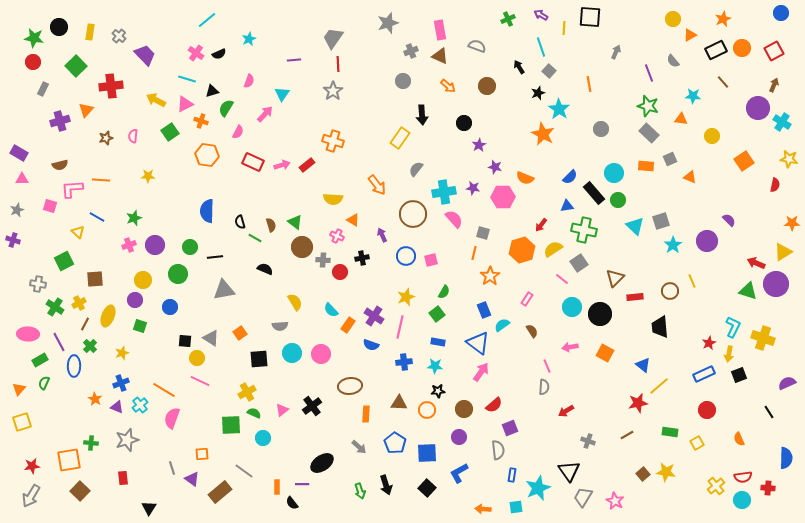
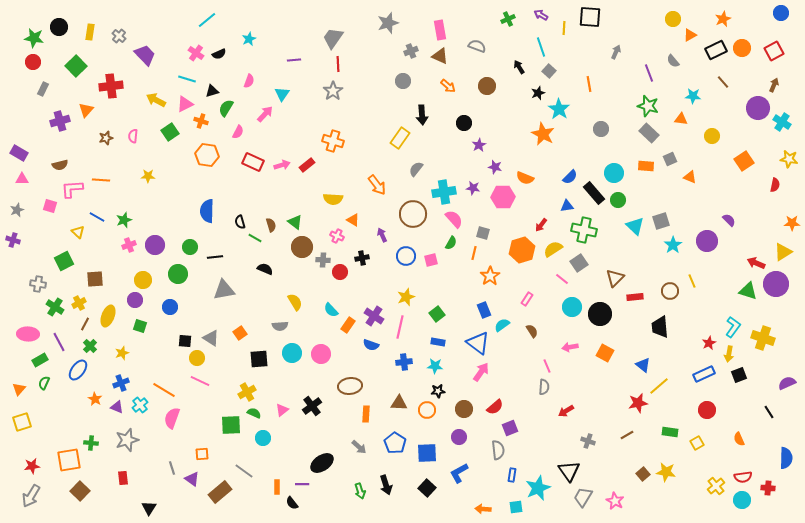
green star at (134, 218): moved 10 px left, 2 px down
green semicircle at (444, 292): moved 7 px right, 49 px up
cyan L-shape at (733, 327): rotated 10 degrees clockwise
blue ellipse at (74, 366): moved 4 px right, 4 px down; rotated 35 degrees clockwise
red semicircle at (494, 405): moved 1 px right, 2 px down
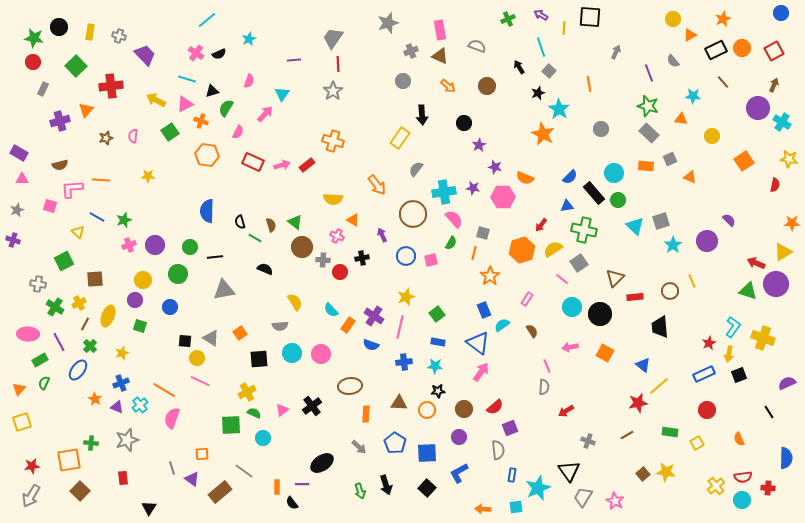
gray cross at (119, 36): rotated 24 degrees counterclockwise
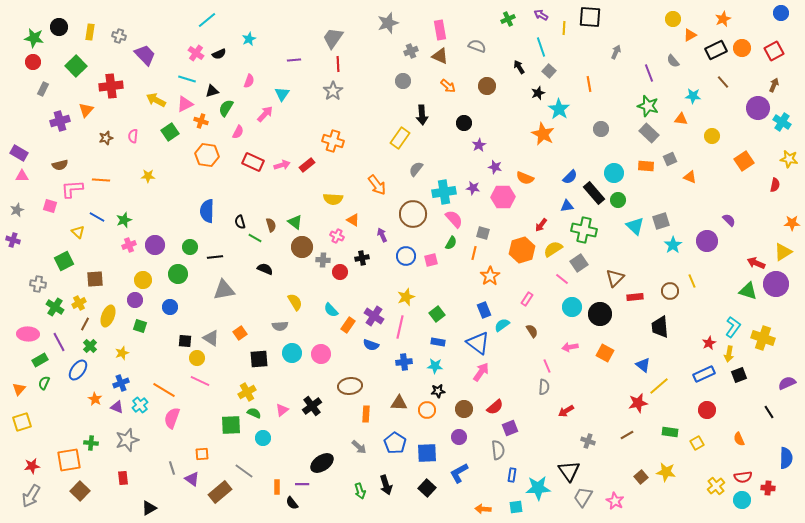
pink triangle at (22, 179): moved 3 px up
brown square at (643, 474): moved 2 px left, 3 px down
cyan star at (538, 488): rotated 20 degrees clockwise
black triangle at (149, 508): rotated 28 degrees clockwise
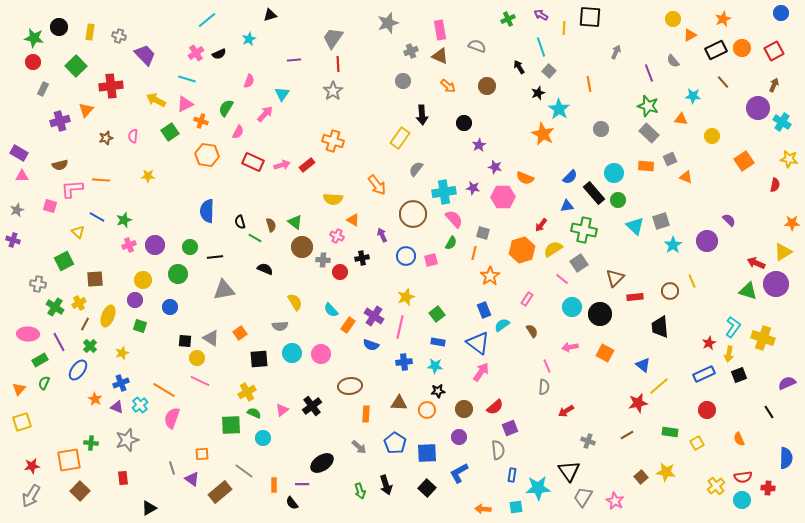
pink cross at (196, 53): rotated 21 degrees clockwise
black triangle at (212, 91): moved 58 px right, 76 px up
orange triangle at (690, 177): moved 4 px left
orange rectangle at (277, 487): moved 3 px left, 2 px up
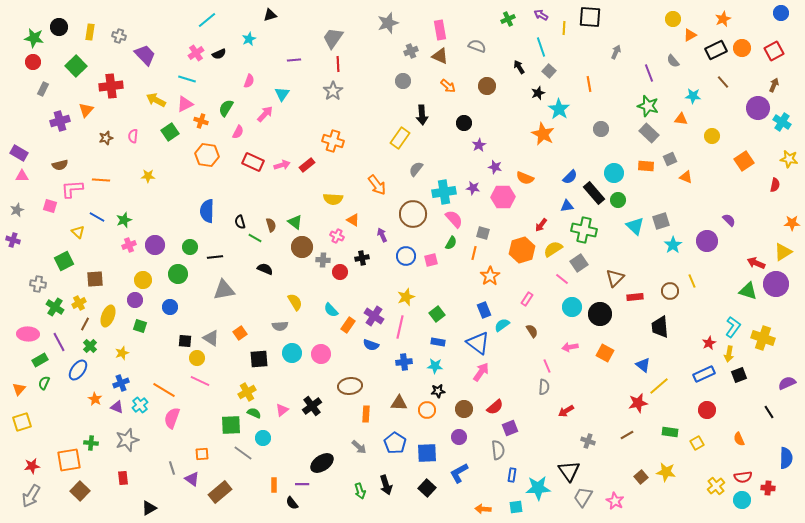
gray line at (244, 471): moved 1 px left, 18 px up
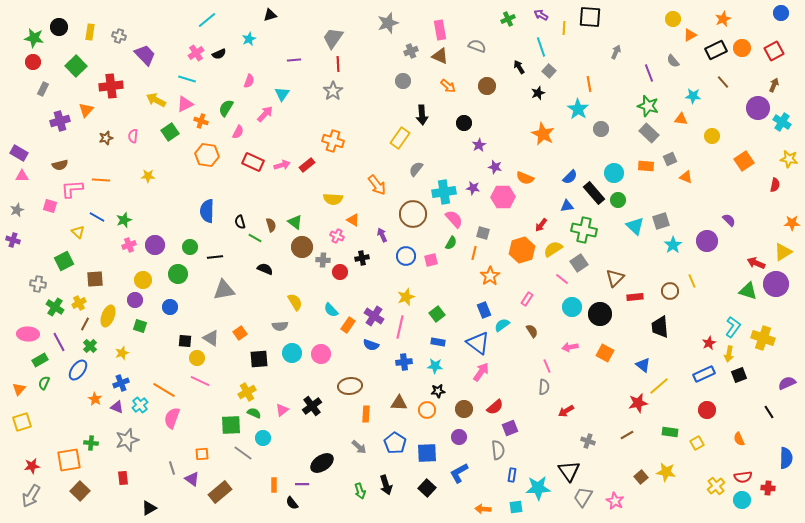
cyan star at (559, 109): moved 19 px right
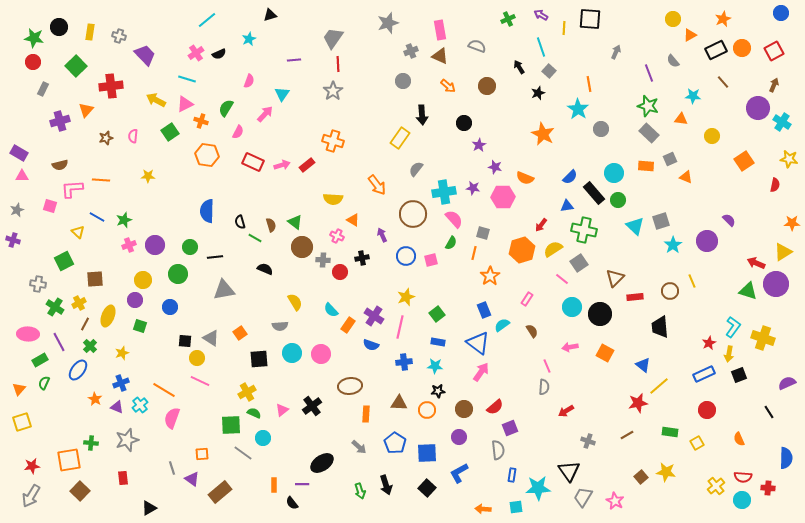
black square at (590, 17): moved 2 px down
red semicircle at (743, 477): rotated 12 degrees clockwise
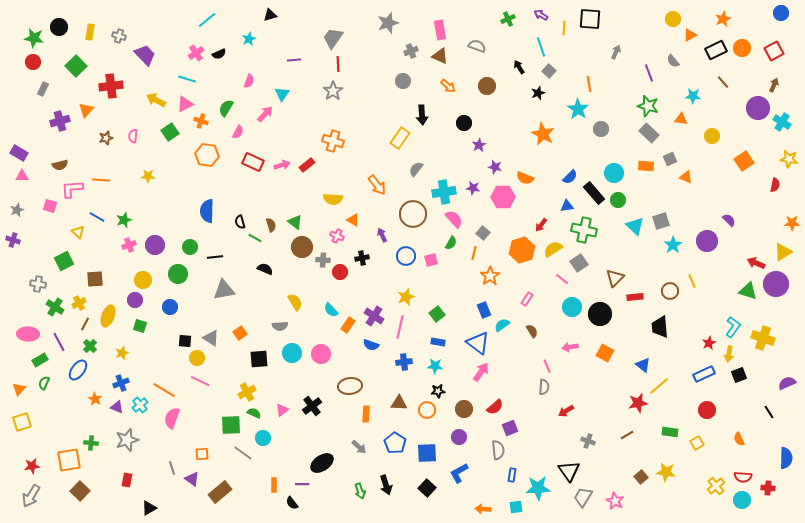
gray square at (483, 233): rotated 24 degrees clockwise
red rectangle at (123, 478): moved 4 px right, 2 px down; rotated 16 degrees clockwise
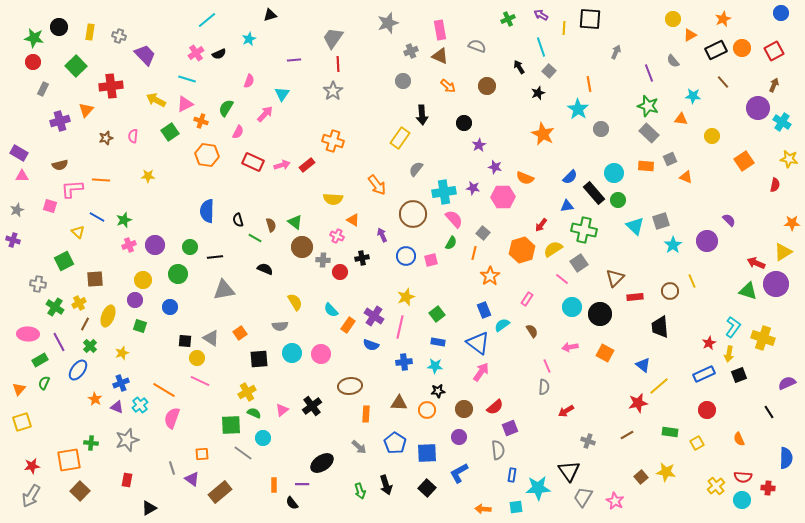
black semicircle at (240, 222): moved 2 px left, 2 px up
